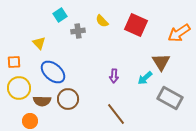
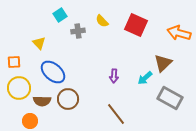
orange arrow: rotated 50 degrees clockwise
brown triangle: moved 2 px right, 1 px down; rotated 18 degrees clockwise
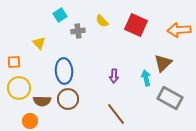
orange arrow: moved 3 px up; rotated 20 degrees counterclockwise
blue ellipse: moved 11 px right, 1 px up; rotated 45 degrees clockwise
cyan arrow: moved 1 px right; rotated 119 degrees clockwise
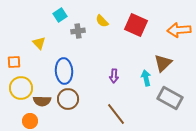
yellow circle: moved 2 px right
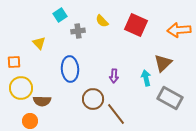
blue ellipse: moved 6 px right, 2 px up
brown circle: moved 25 px right
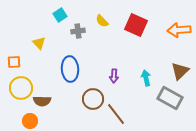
brown triangle: moved 17 px right, 8 px down
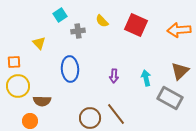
yellow circle: moved 3 px left, 2 px up
brown circle: moved 3 px left, 19 px down
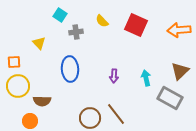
cyan square: rotated 24 degrees counterclockwise
gray cross: moved 2 px left, 1 px down
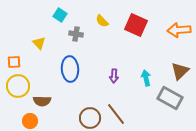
gray cross: moved 2 px down; rotated 16 degrees clockwise
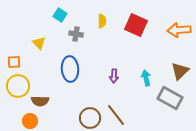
yellow semicircle: rotated 136 degrees counterclockwise
brown semicircle: moved 2 px left
brown line: moved 1 px down
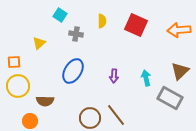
yellow triangle: rotated 32 degrees clockwise
blue ellipse: moved 3 px right, 2 px down; rotated 35 degrees clockwise
brown semicircle: moved 5 px right
